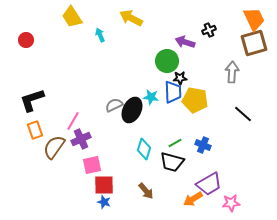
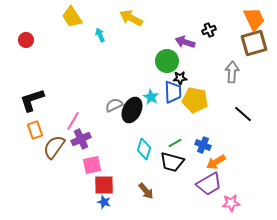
cyan star: rotated 21 degrees clockwise
orange arrow: moved 23 px right, 37 px up
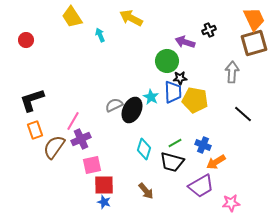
purple trapezoid: moved 8 px left, 2 px down
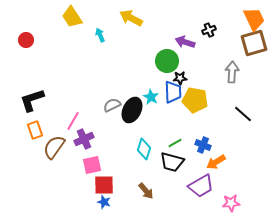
gray semicircle: moved 2 px left
purple cross: moved 3 px right
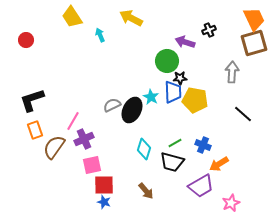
orange arrow: moved 3 px right, 2 px down
pink star: rotated 18 degrees counterclockwise
